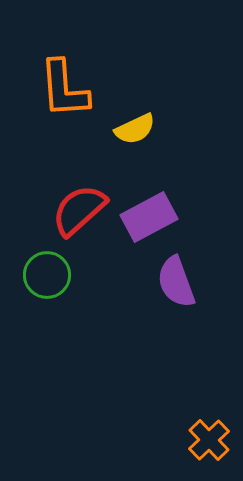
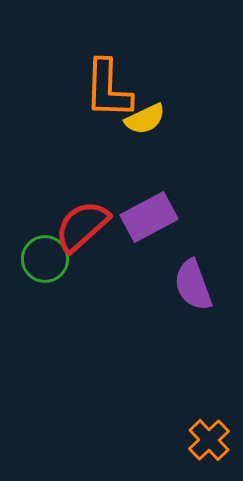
orange L-shape: moved 44 px right; rotated 6 degrees clockwise
yellow semicircle: moved 10 px right, 10 px up
red semicircle: moved 3 px right, 16 px down
green circle: moved 2 px left, 16 px up
purple semicircle: moved 17 px right, 3 px down
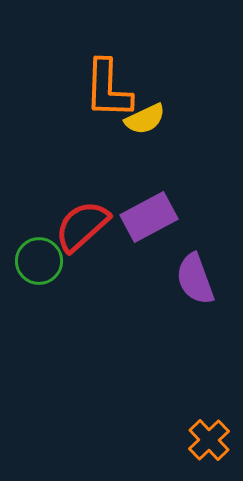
green circle: moved 6 px left, 2 px down
purple semicircle: moved 2 px right, 6 px up
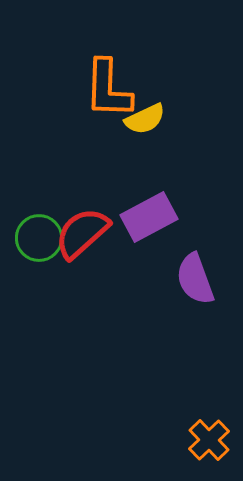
red semicircle: moved 7 px down
green circle: moved 23 px up
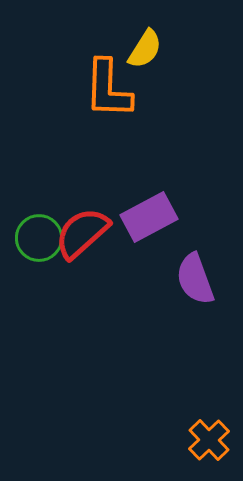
yellow semicircle: moved 70 px up; rotated 33 degrees counterclockwise
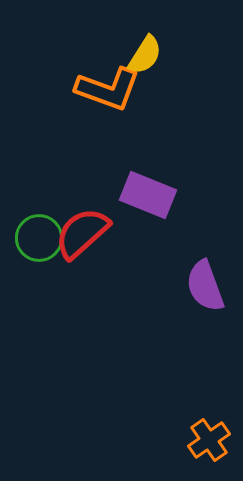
yellow semicircle: moved 6 px down
orange L-shape: rotated 72 degrees counterclockwise
purple rectangle: moved 1 px left, 22 px up; rotated 50 degrees clockwise
purple semicircle: moved 10 px right, 7 px down
orange cross: rotated 9 degrees clockwise
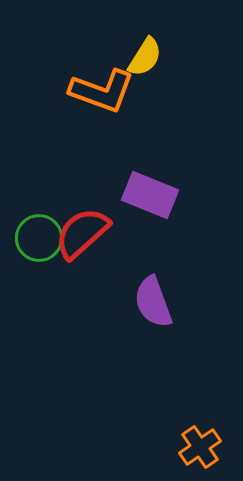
yellow semicircle: moved 2 px down
orange L-shape: moved 6 px left, 2 px down
purple rectangle: moved 2 px right
purple semicircle: moved 52 px left, 16 px down
orange cross: moved 9 px left, 7 px down
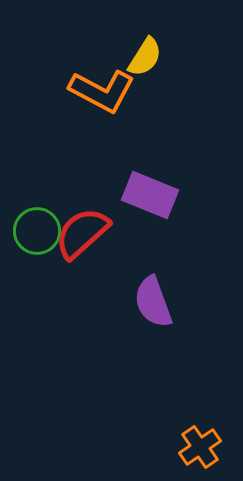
orange L-shape: rotated 8 degrees clockwise
green circle: moved 2 px left, 7 px up
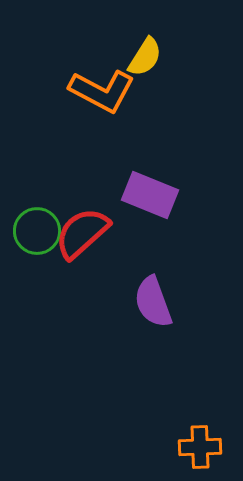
orange cross: rotated 33 degrees clockwise
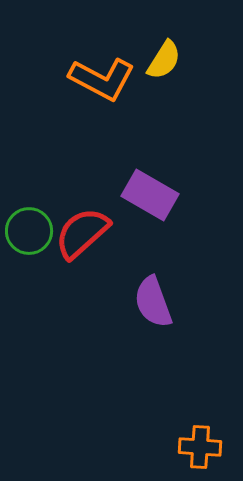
yellow semicircle: moved 19 px right, 3 px down
orange L-shape: moved 12 px up
purple rectangle: rotated 8 degrees clockwise
green circle: moved 8 px left
orange cross: rotated 6 degrees clockwise
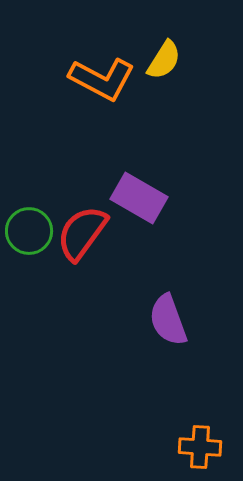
purple rectangle: moved 11 px left, 3 px down
red semicircle: rotated 12 degrees counterclockwise
purple semicircle: moved 15 px right, 18 px down
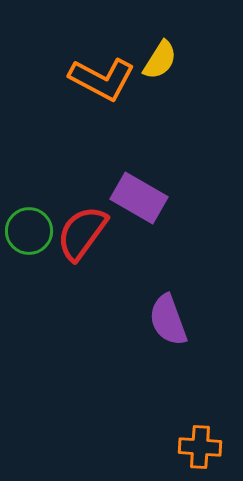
yellow semicircle: moved 4 px left
